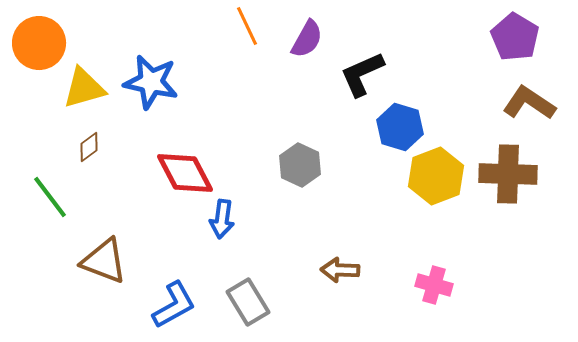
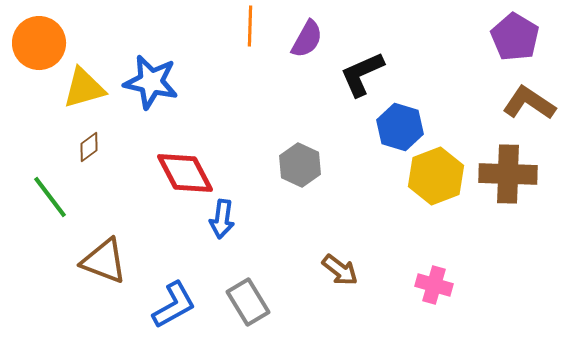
orange line: moved 3 px right; rotated 27 degrees clockwise
brown arrow: rotated 144 degrees counterclockwise
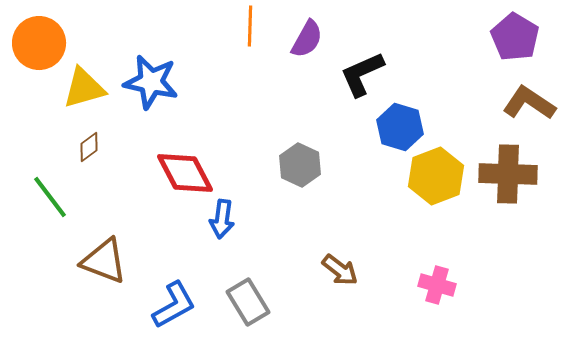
pink cross: moved 3 px right
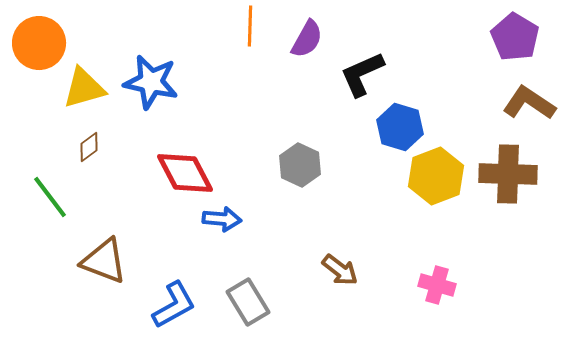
blue arrow: rotated 93 degrees counterclockwise
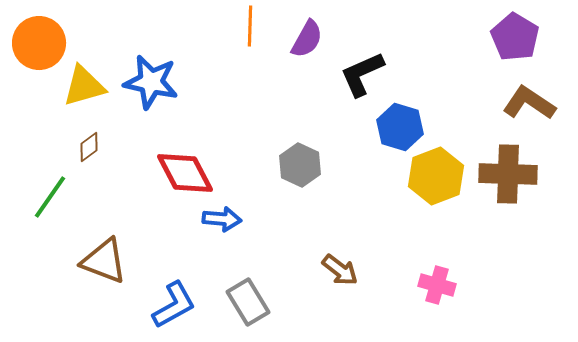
yellow triangle: moved 2 px up
green line: rotated 72 degrees clockwise
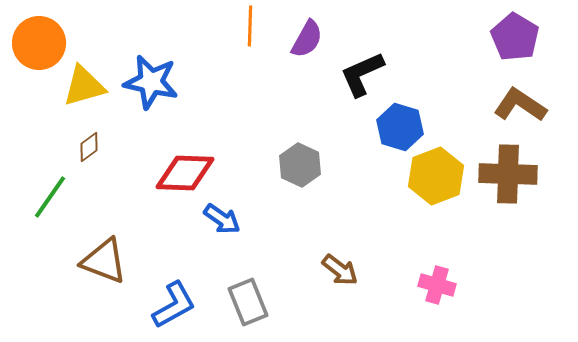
brown L-shape: moved 9 px left, 2 px down
red diamond: rotated 60 degrees counterclockwise
blue arrow: rotated 30 degrees clockwise
gray rectangle: rotated 9 degrees clockwise
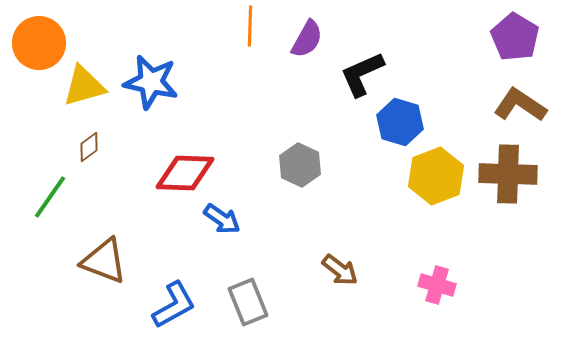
blue hexagon: moved 5 px up
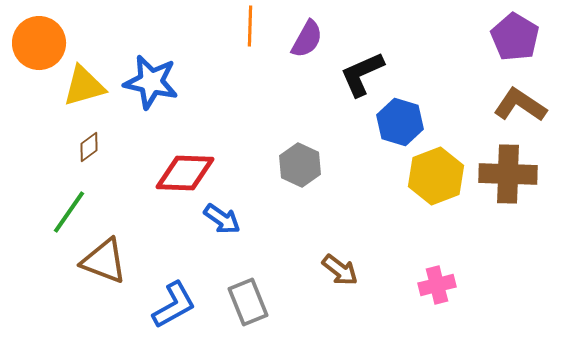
green line: moved 19 px right, 15 px down
pink cross: rotated 30 degrees counterclockwise
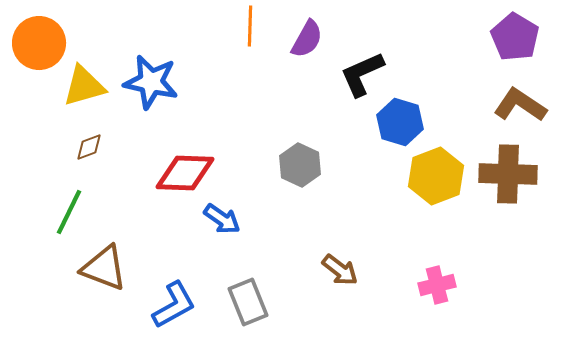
brown diamond: rotated 16 degrees clockwise
green line: rotated 9 degrees counterclockwise
brown triangle: moved 7 px down
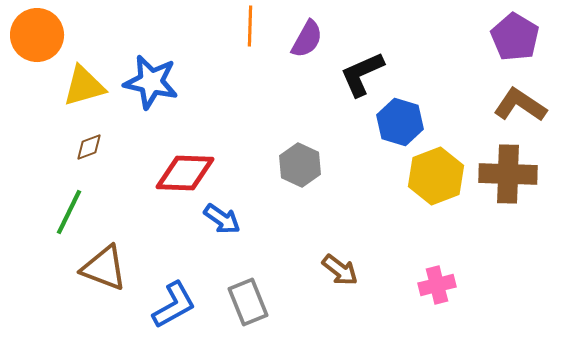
orange circle: moved 2 px left, 8 px up
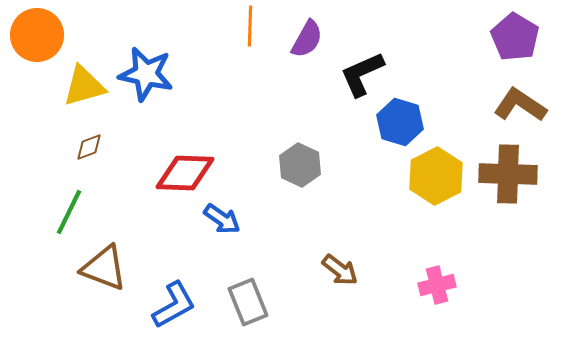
blue star: moved 5 px left, 8 px up
yellow hexagon: rotated 6 degrees counterclockwise
